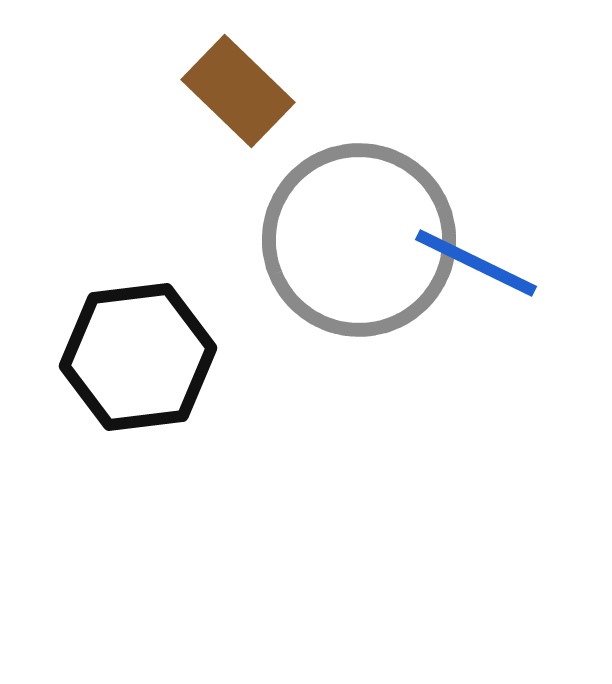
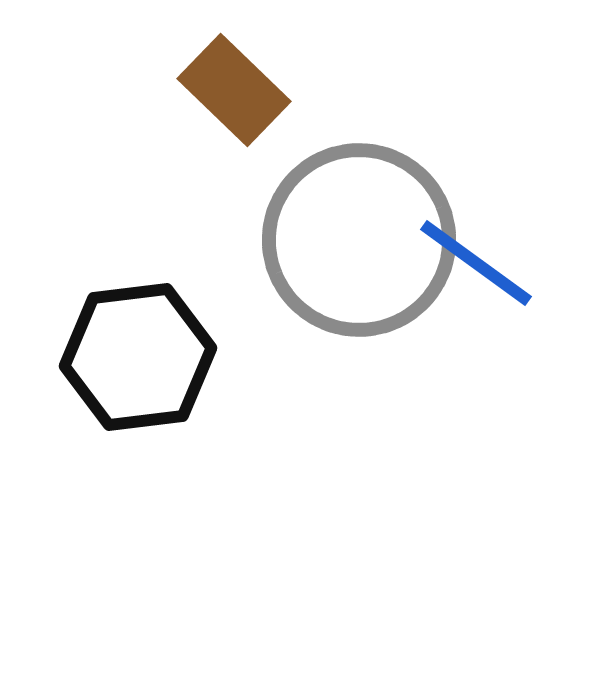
brown rectangle: moved 4 px left, 1 px up
blue line: rotated 10 degrees clockwise
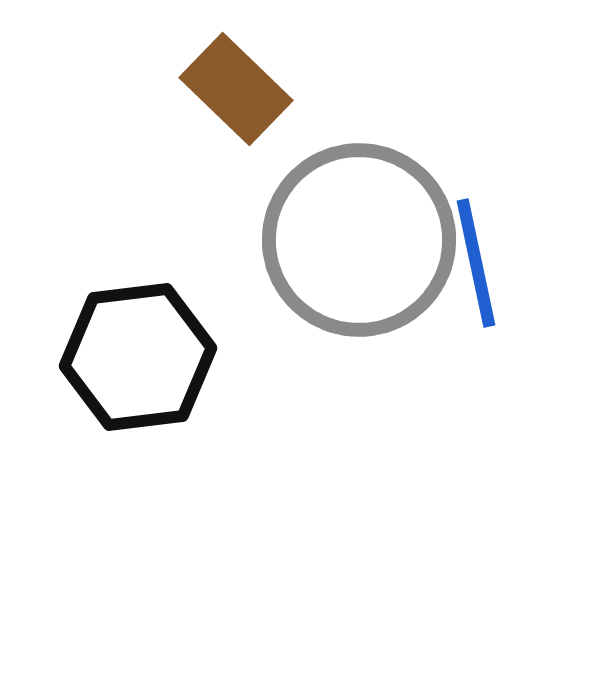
brown rectangle: moved 2 px right, 1 px up
blue line: rotated 42 degrees clockwise
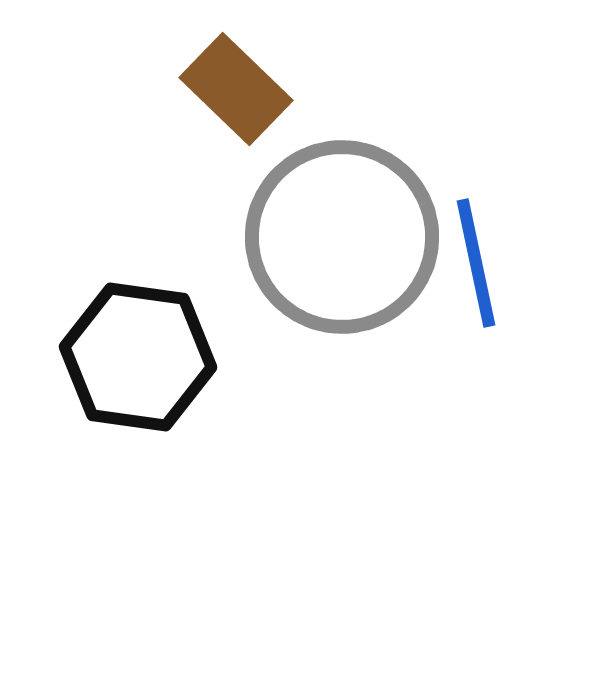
gray circle: moved 17 px left, 3 px up
black hexagon: rotated 15 degrees clockwise
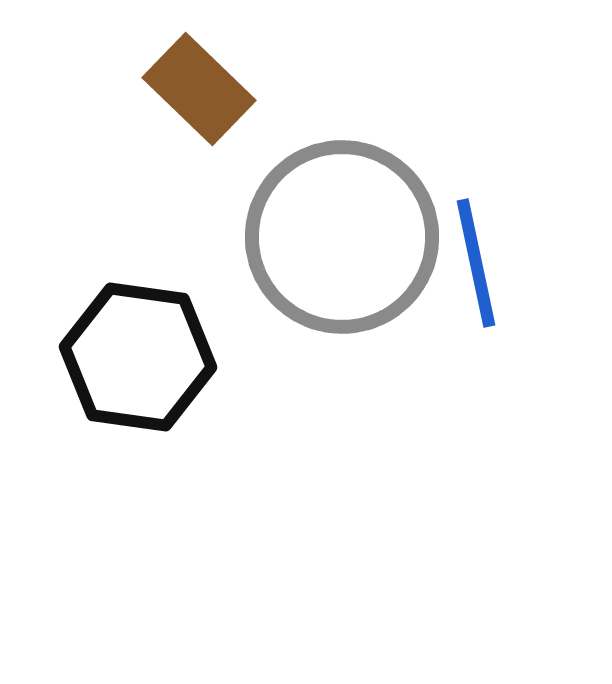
brown rectangle: moved 37 px left
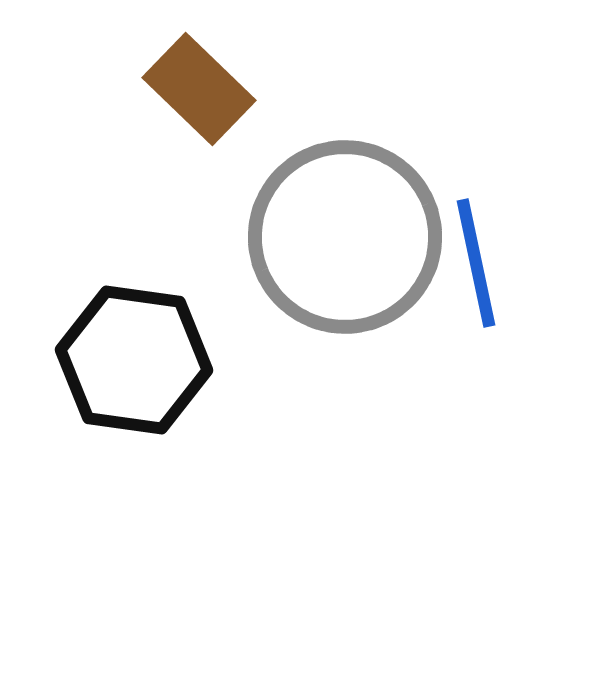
gray circle: moved 3 px right
black hexagon: moved 4 px left, 3 px down
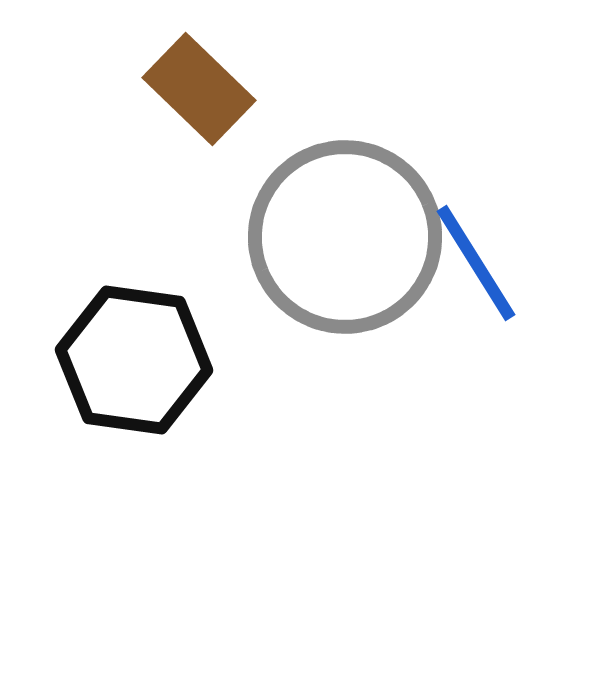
blue line: rotated 20 degrees counterclockwise
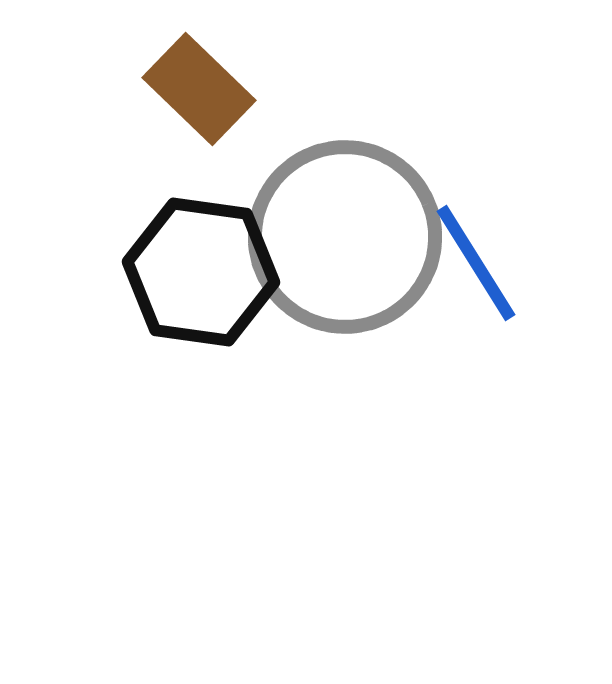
black hexagon: moved 67 px right, 88 px up
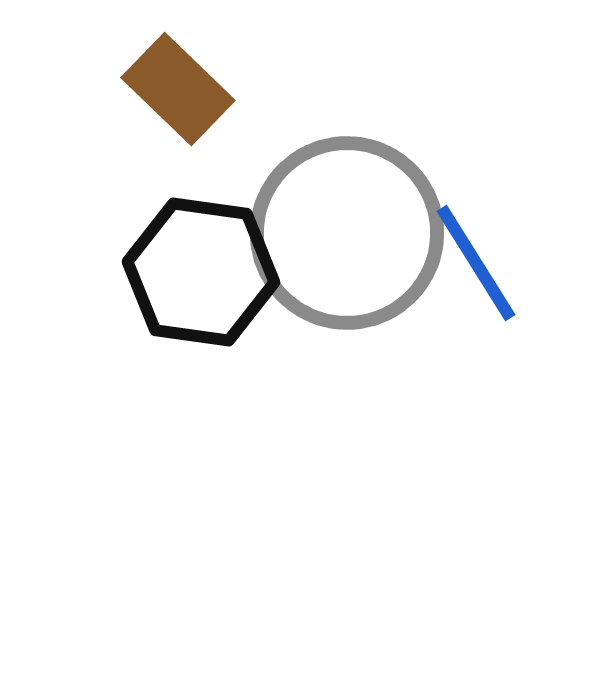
brown rectangle: moved 21 px left
gray circle: moved 2 px right, 4 px up
